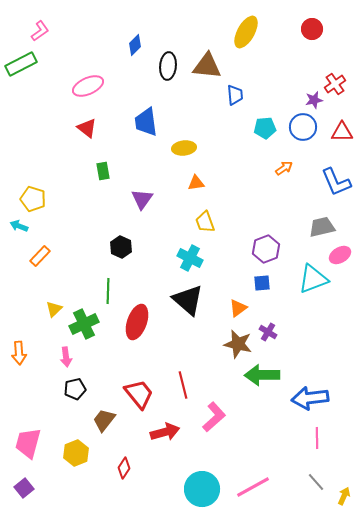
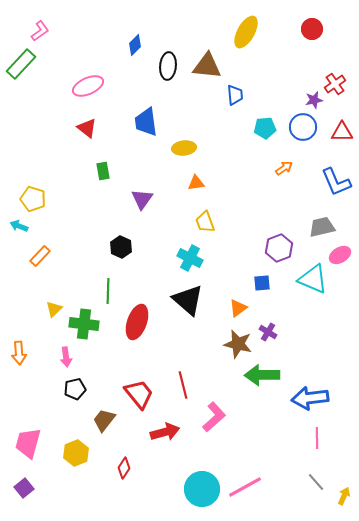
green rectangle at (21, 64): rotated 20 degrees counterclockwise
purple hexagon at (266, 249): moved 13 px right, 1 px up
cyan triangle at (313, 279): rotated 44 degrees clockwise
green cross at (84, 324): rotated 32 degrees clockwise
pink line at (253, 487): moved 8 px left
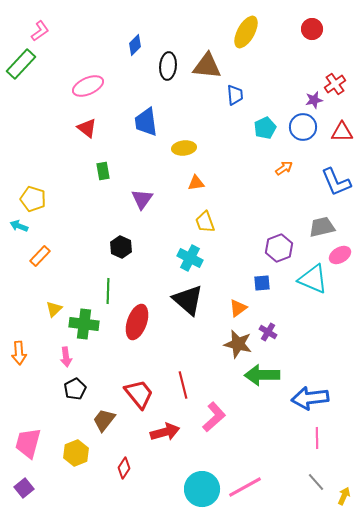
cyan pentagon at (265, 128): rotated 20 degrees counterclockwise
black pentagon at (75, 389): rotated 15 degrees counterclockwise
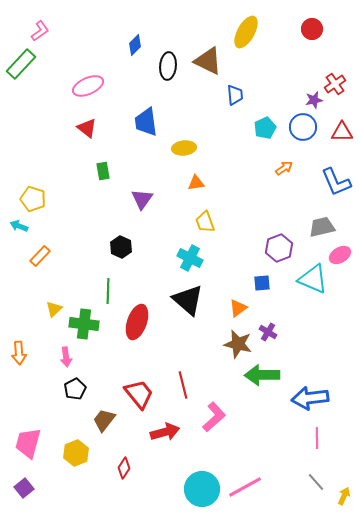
brown triangle at (207, 66): moved 1 px right, 5 px up; rotated 20 degrees clockwise
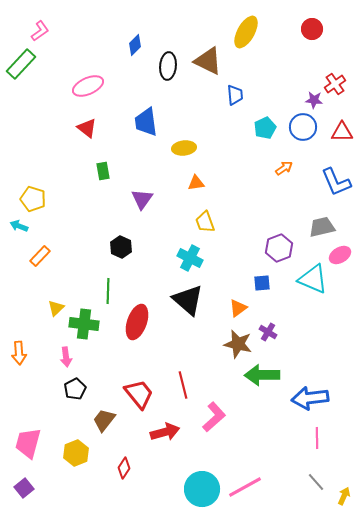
purple star at (314, 100): rotated 18 degrees clockwise
yellow triangle at (54, 309): moved 2 px right, 1 px up
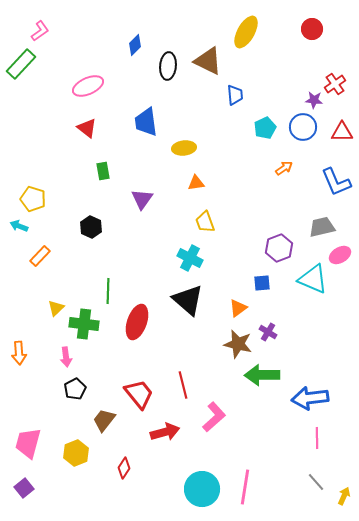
black hexagon at (121, 247): moved 30 px left, 20 px up
pink line at (245, 487): rotated 52 degrees counterclockwise
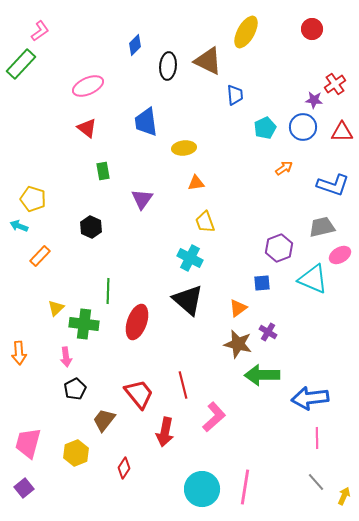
blue L-shape at (336, 182): moved 3 px left, 3 px down; rotated 48 degrees counterclockwise
red arrow at (165, 432): rotated 116 degrees clockwise
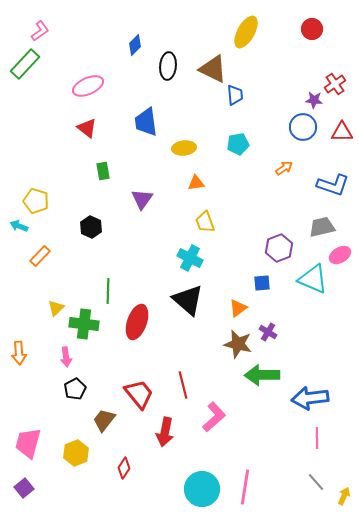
brown triangle at (208, 61): moved 5 px right, 8 px down
green rectangle at (21, 64): moved 4 px right
cyan pentagon at (265, 128): moved 27 px left, 16 px down; rotated 15 degrees clockwise
yellow pentagon at (33, 199): moved 3 px right, 2 px down
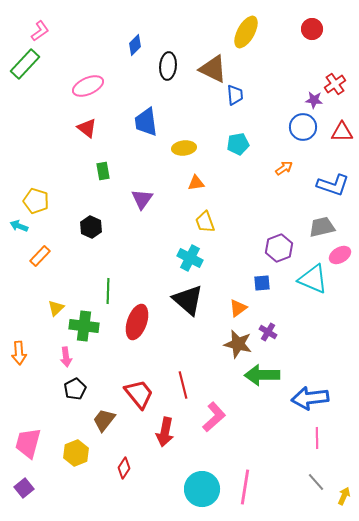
green cross at (84, 324): moved 2 px down
